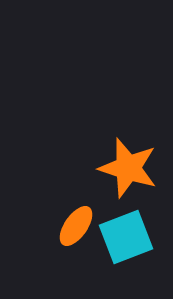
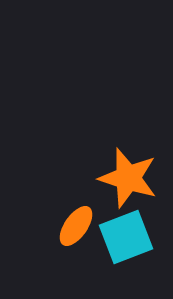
orange star: moved 10 px down
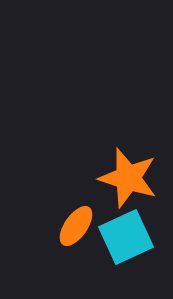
cyan square: rotated 4 degrees counterclockwise
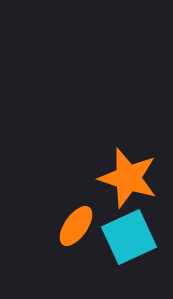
cyan square: moved 3 px right
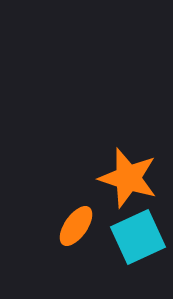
cyan square: moved 9 px right
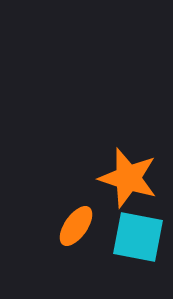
cyan square: rotated 36 degrees clockwise
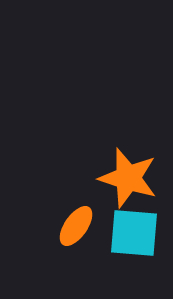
cyan square: moved 4 px left, 4 px up; rotated 6 degrees counterclockwise
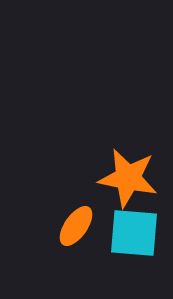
orange star: rotated 6 degrees counterclockwise
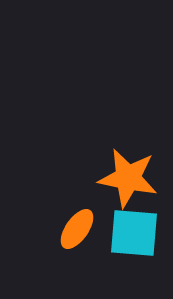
orange ellipse: moved 1 px right, 3 px down
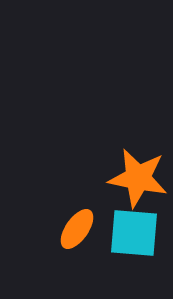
orange star: moved 10 px right
